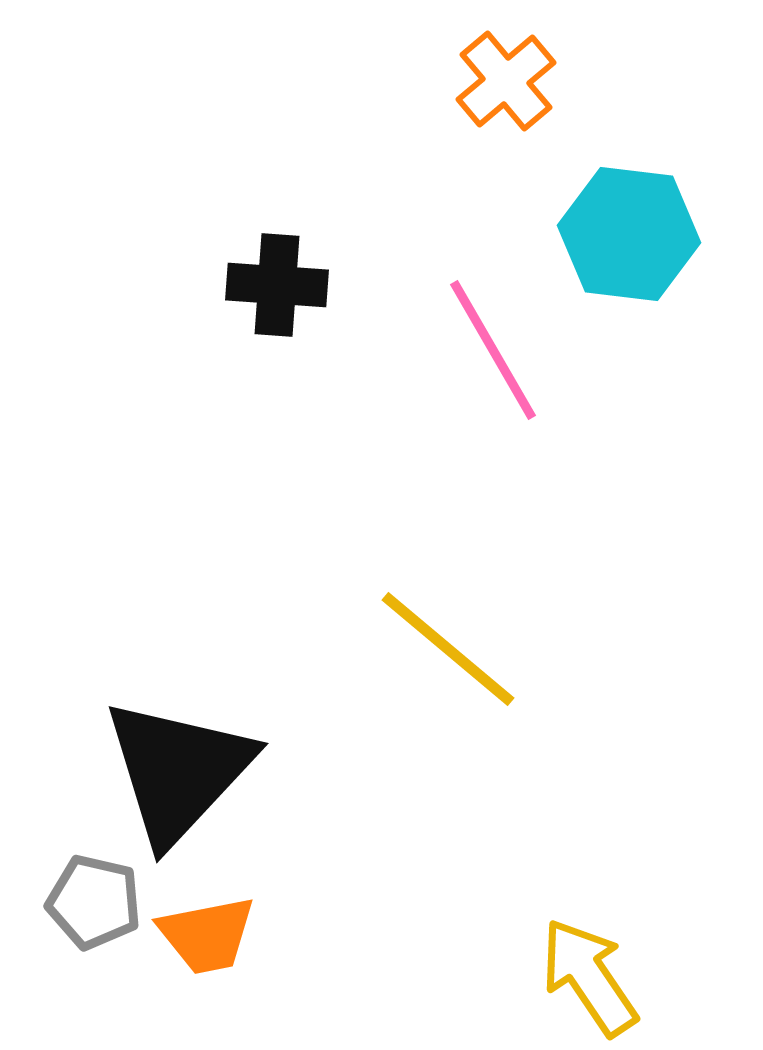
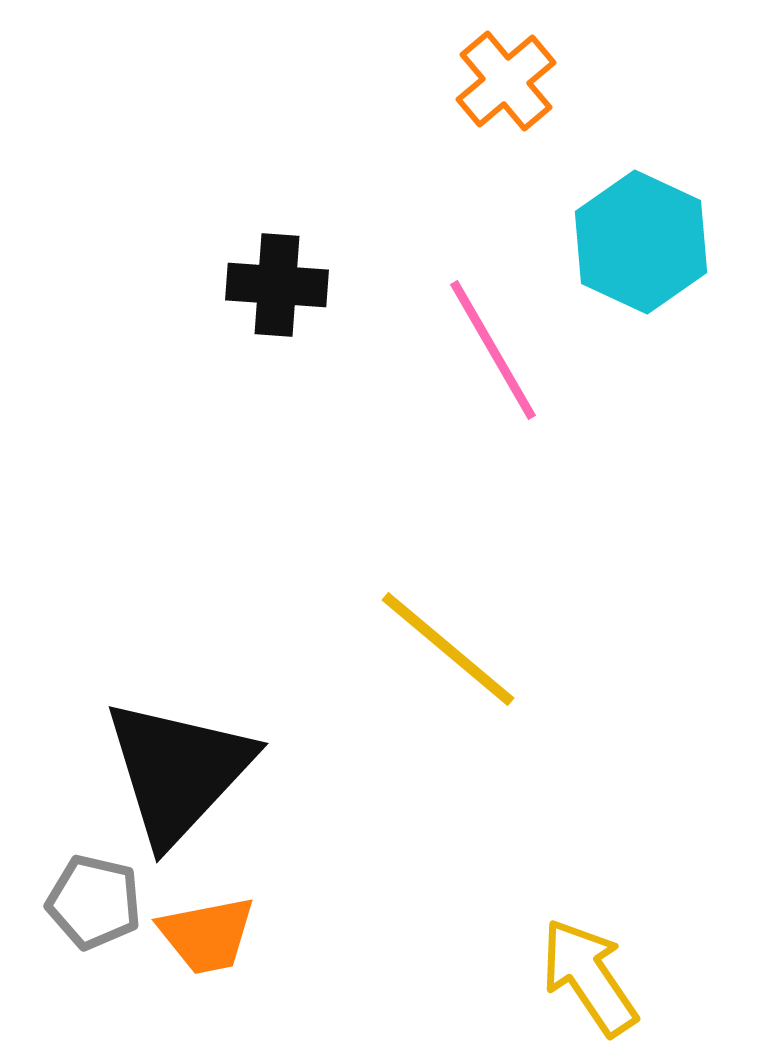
cyan hexagon: moved 12 px right, 8 px down; rotated 18 degrees clockwise
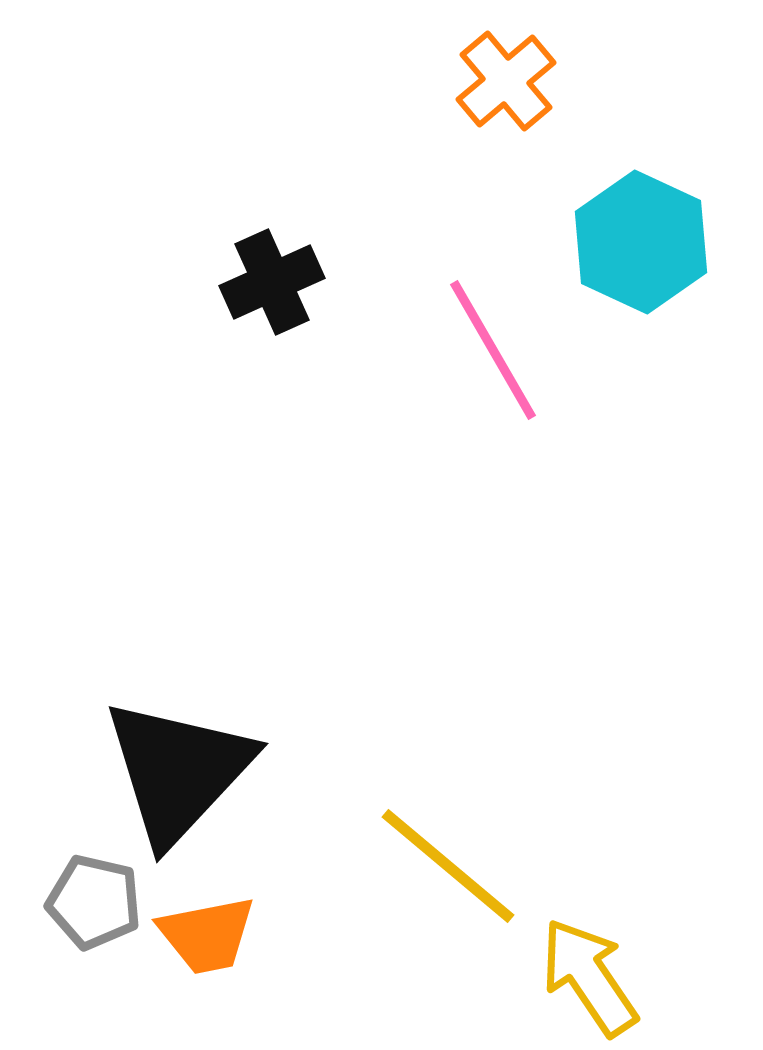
black cross: moved 5 px left, 3 px up; rotated 28 degrees counterclockwise
yellow line: moved 217 px down
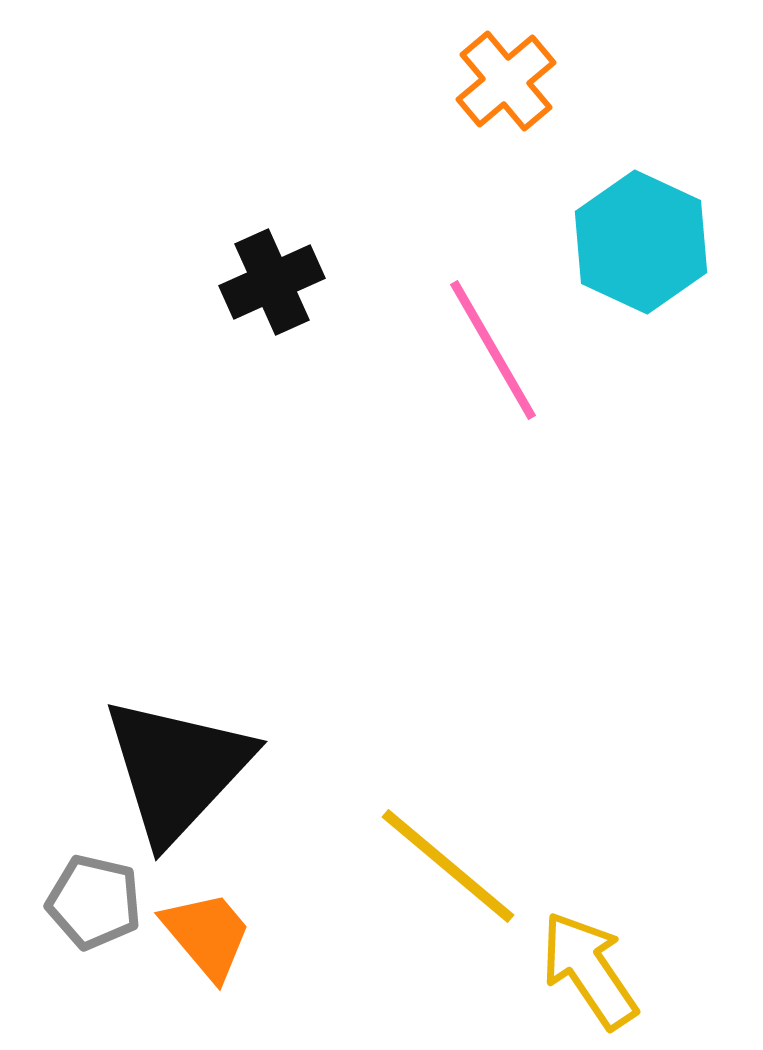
black triangle: moved 1 px left, 2 px up
orange trapezoid: rotated 119 degrees counterclockwise
yellow arrow: moved 7 px up
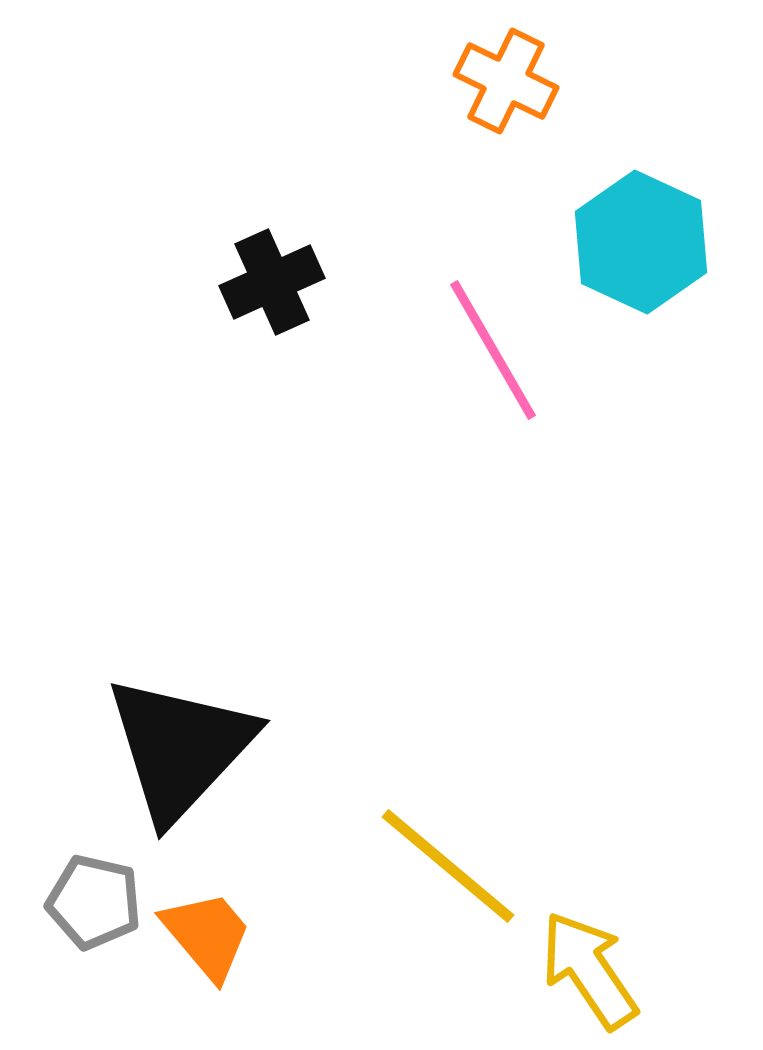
orange cross: rotated 24 degrees counterclockwise
black triangle: moved 3 px right, 21 px up
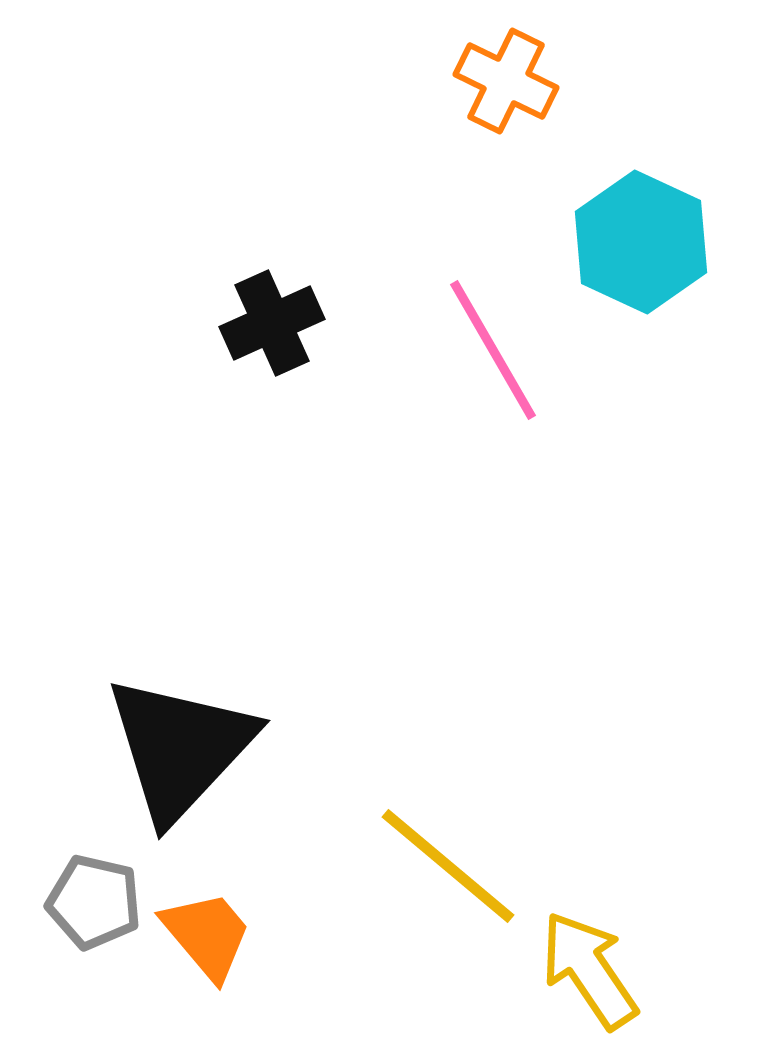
black cross: moved 41 px down
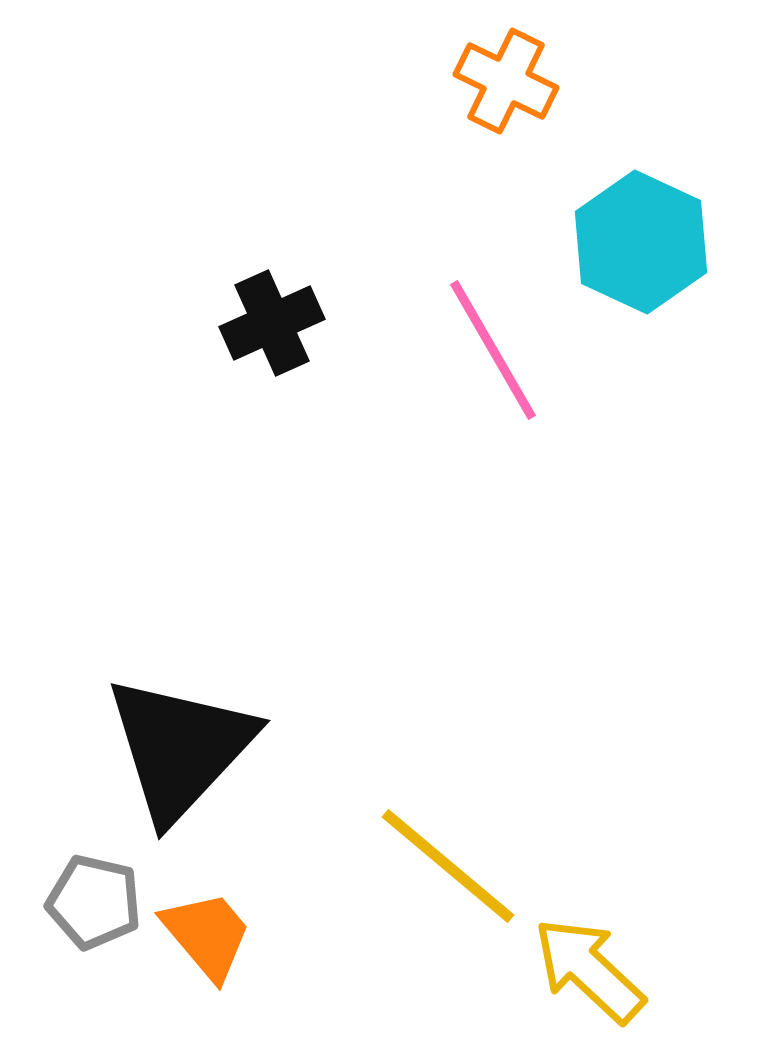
yellow arrow: rotated 13 degrees counterclockwise
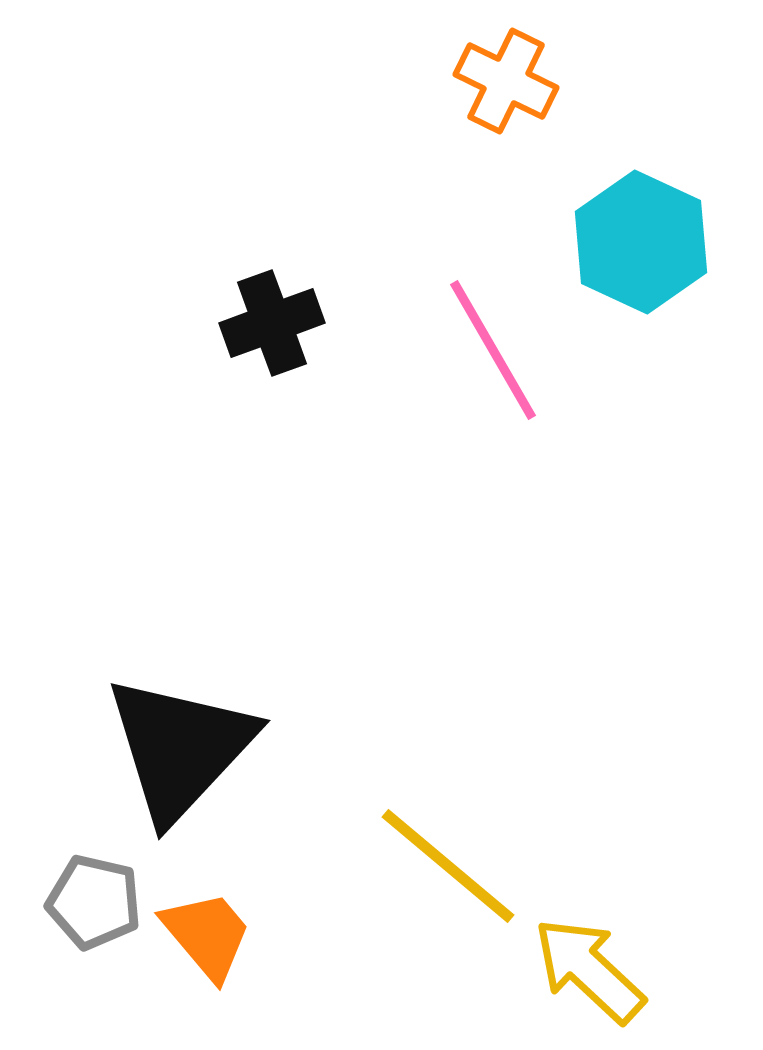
black cross: rotated 4 degrees clockwise
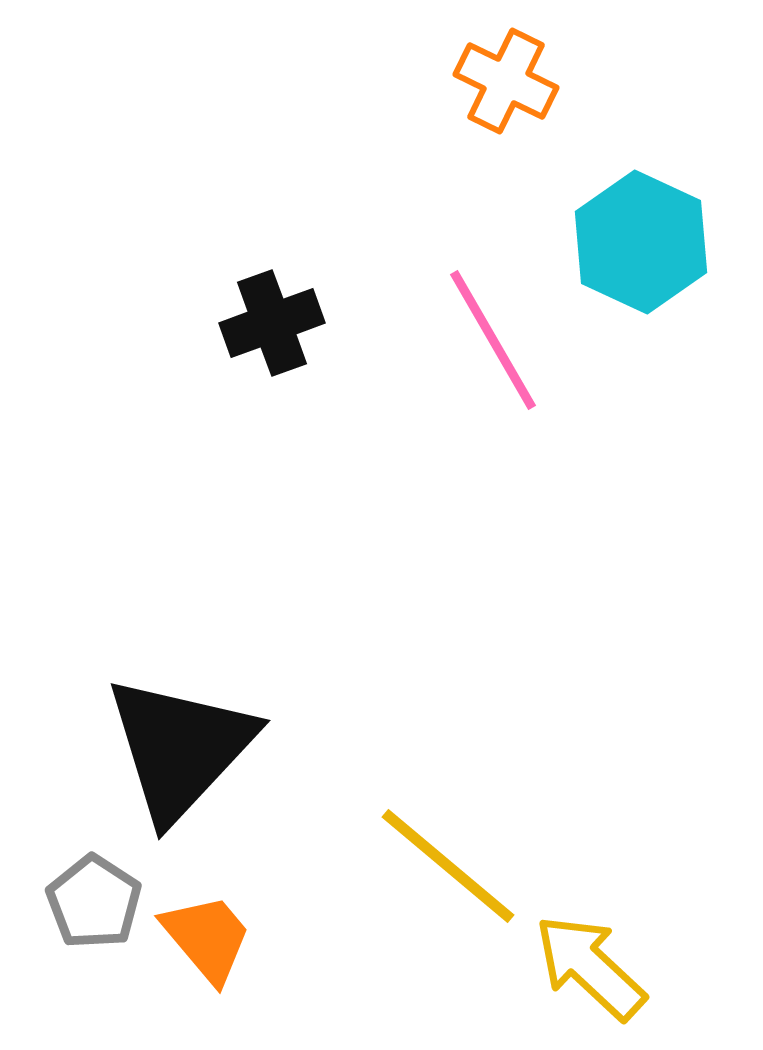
pink line: moved 10 px up
gray pentagon: rotated 20 degrees clockwise
orange trapezoid: moved 3 px down
yellow arrow: moved 1 px right, 3 px up
